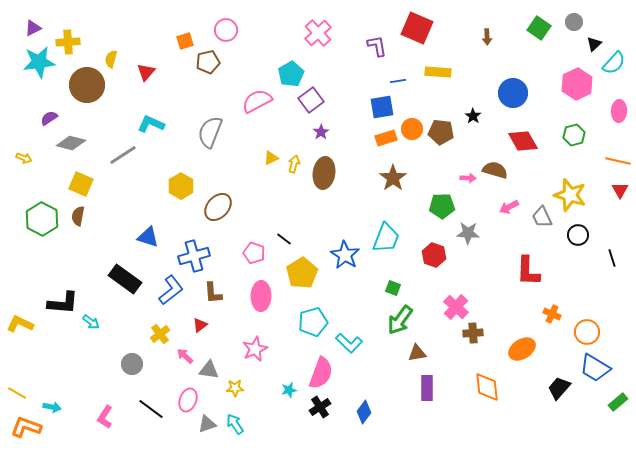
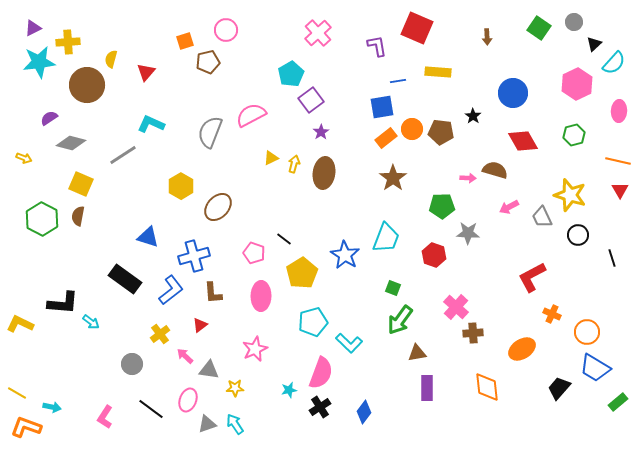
pink semicircle at (257, 101): moved 6 px left, 14 px down
orange rectangle at (386, 138): rotated 20 degrees counterclockwise
red L-shape at (528, 271): moved 4 px right, 6 px down; rotated 60 degrees clockwise
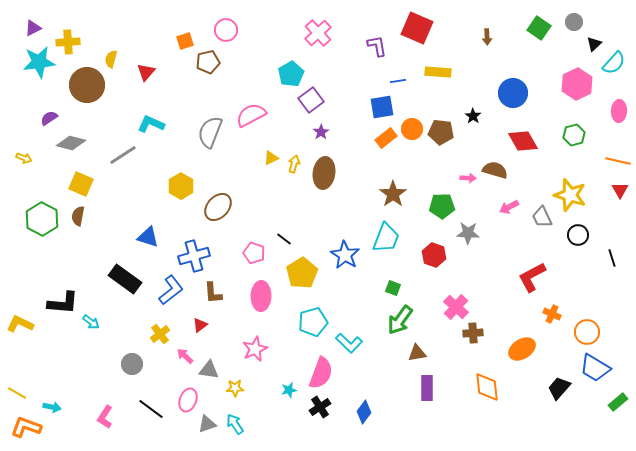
brown star at (393, 178): moved 16 px down
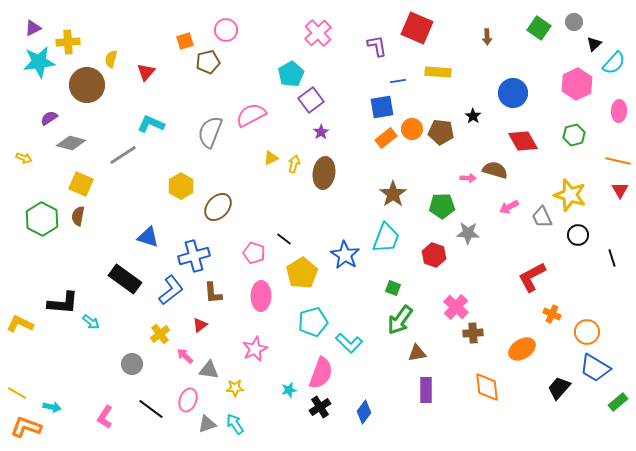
purple rectangle at (427, 388): moved 1 px left, 2 px down
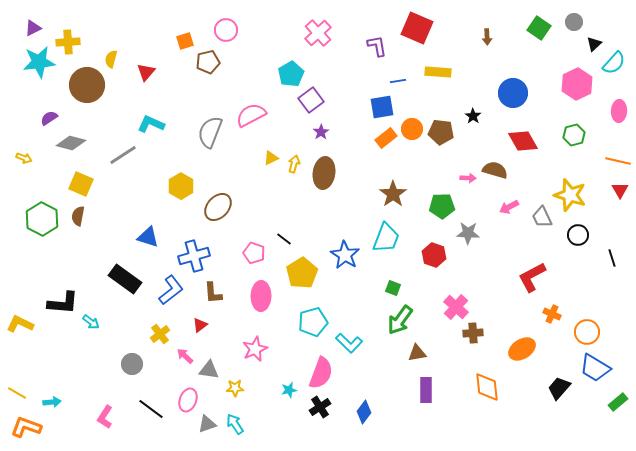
cyan arrow at (52, 407): moved 5 px up; rotated 18 degrees counterclockwise
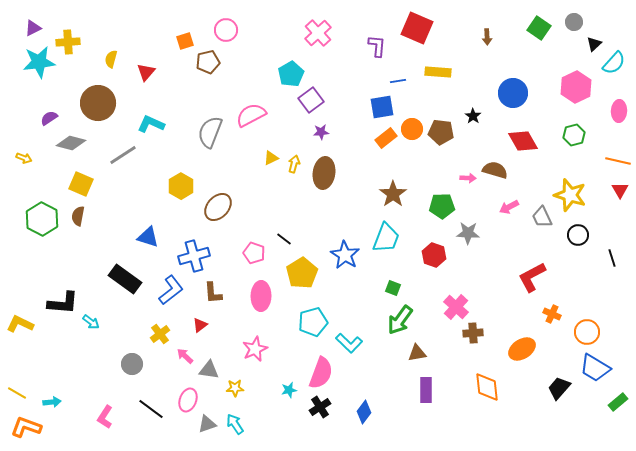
purple L-shape at (377, 46): rotated 15 degrees clockwise
pink hexagon at (577, 84): moved 1 px left, 3 px down
brown circle at (87, 85): moved 11 px right, 18 px down
purple star at (321, 132): rotated 28 degrees clockwise
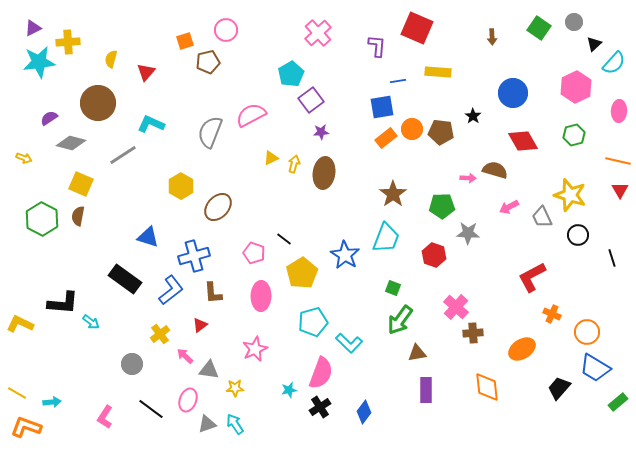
brown arrow at (487, 37): moved 5 px right
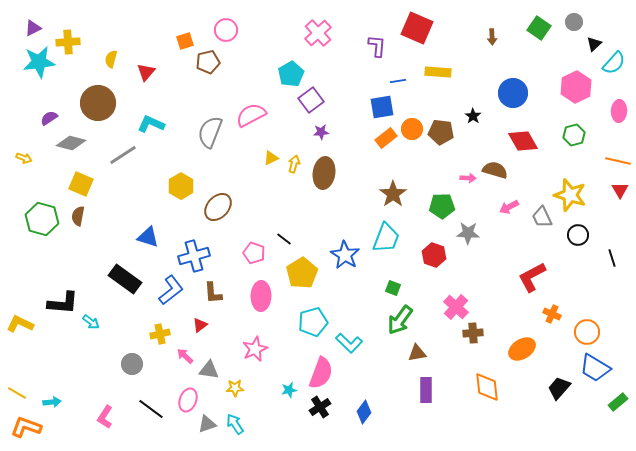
green hexagon at (42, 219): rotated 12 degrees counterclockwise
yellow cross at (160, 334): rotated 24 degrees clockwise
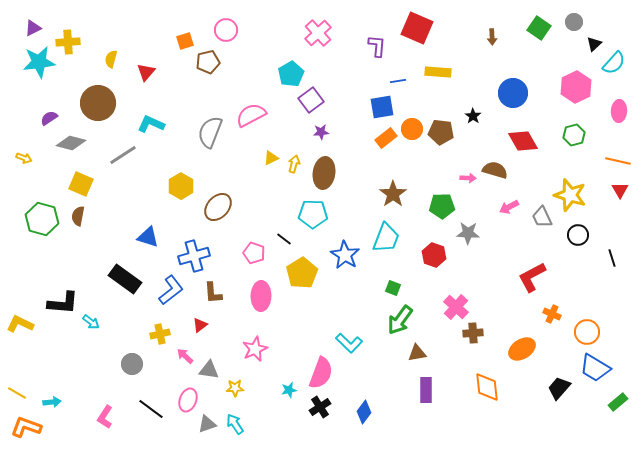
cyan pentagon at (313, 322): moved 108 px up; rotated 16 degrees clockwise
